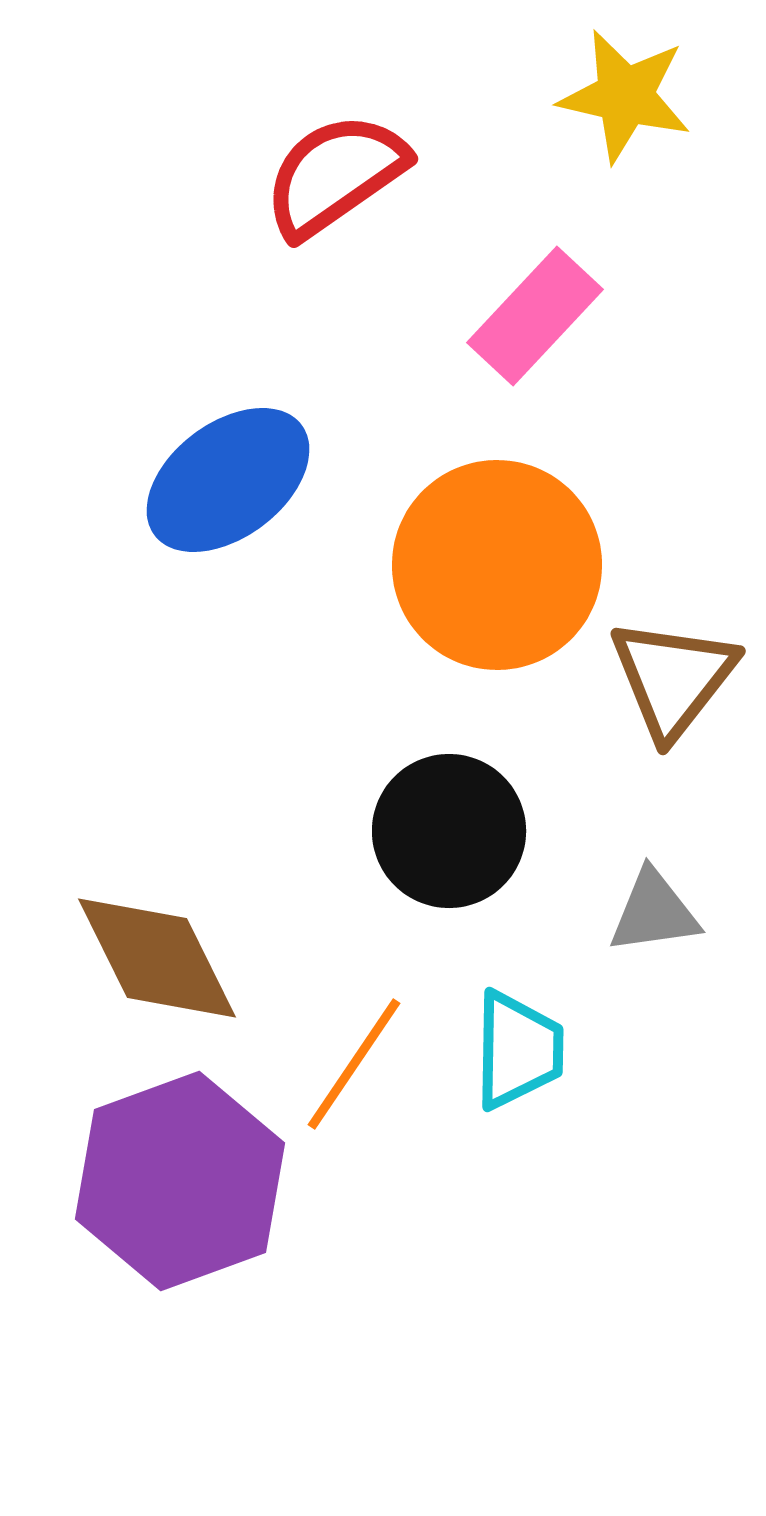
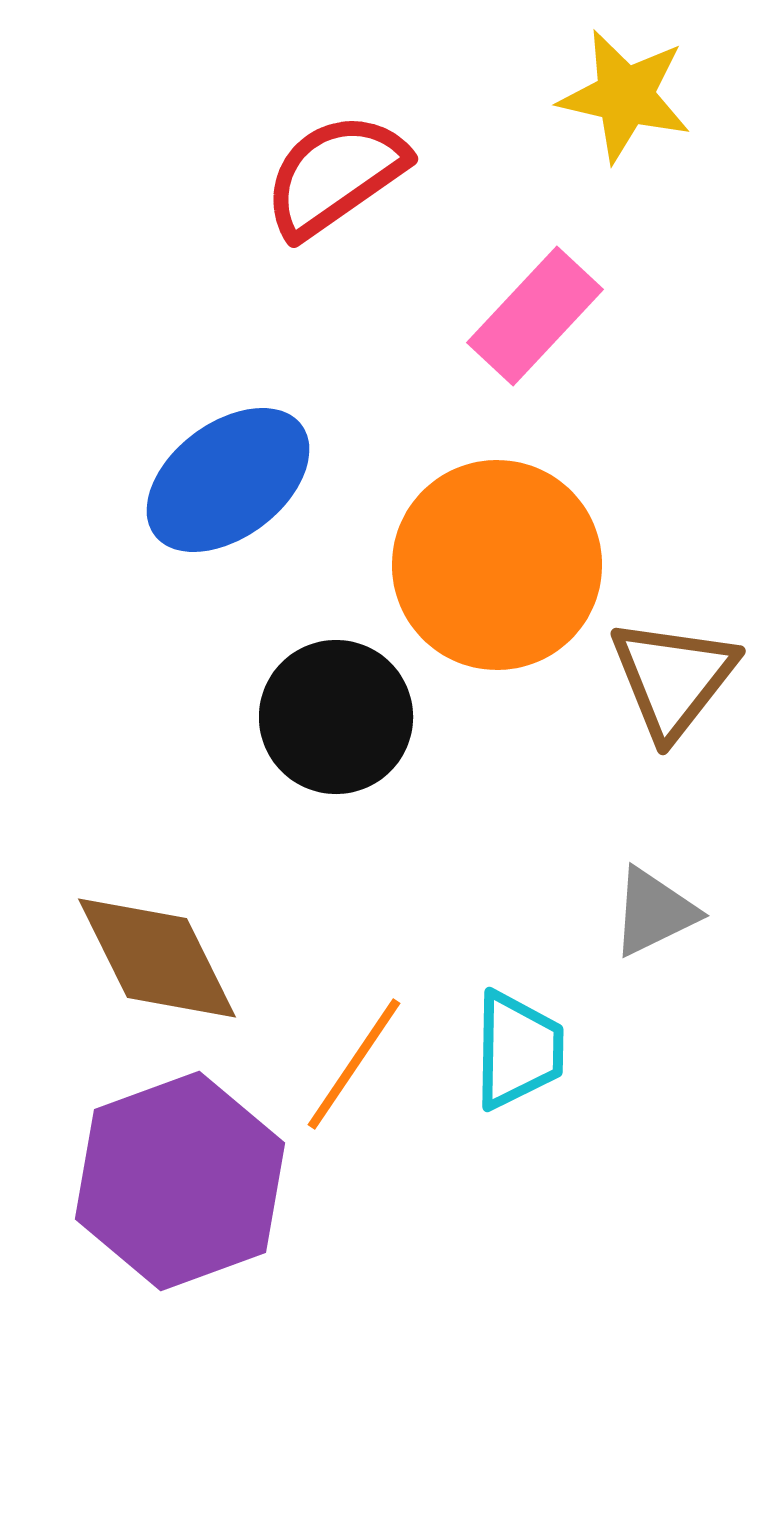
black circle: moved 113 px left, 114 px up
gray triangle: rotated 18 degrees counterclockwise
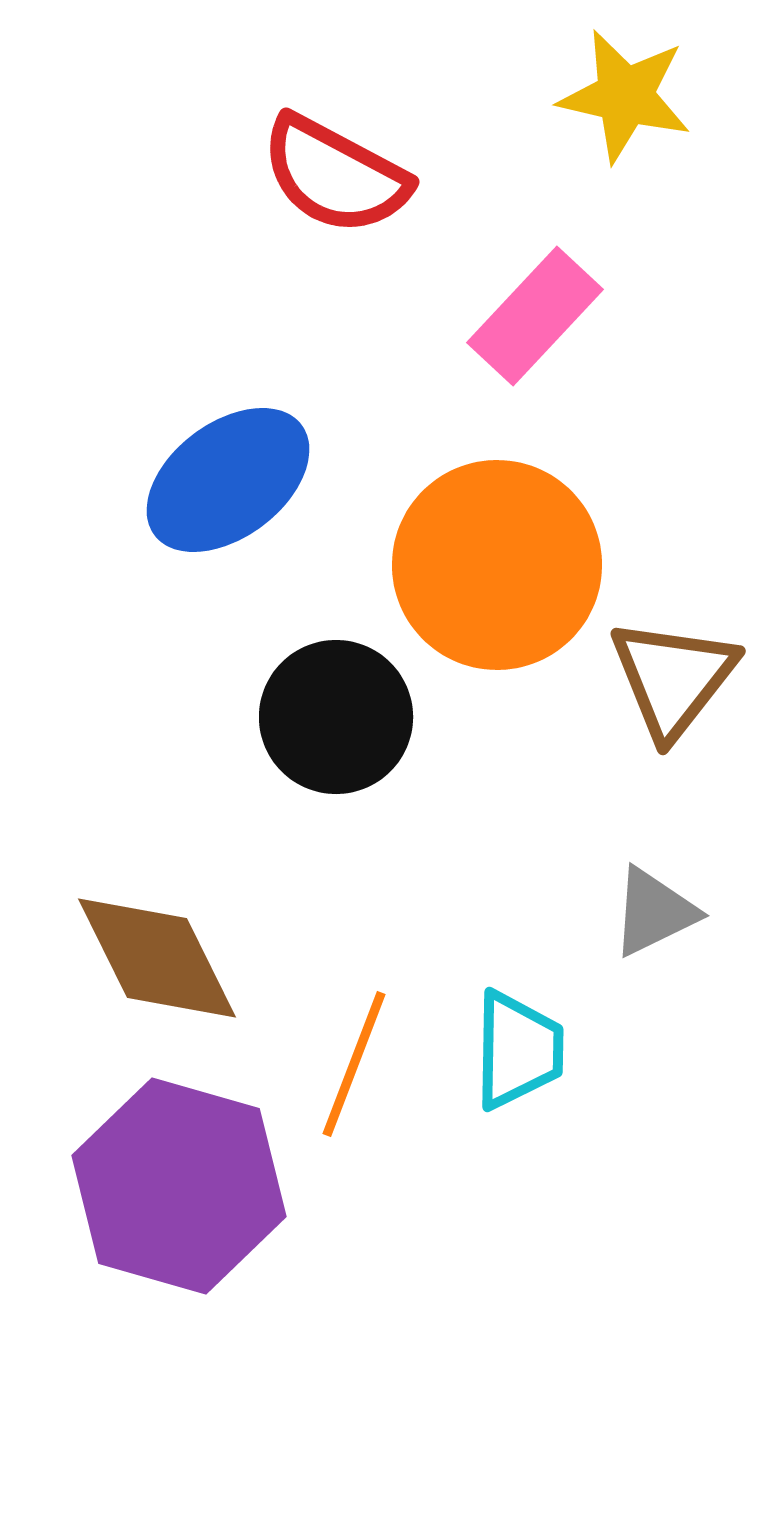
red semicircle: rotated 117 degrees counterclockwise
orange line: rotated 13 degrees counterclockwise
purple hexagon: moved 1 px left, 5 px down; rotated 24 degrees counterclockwise
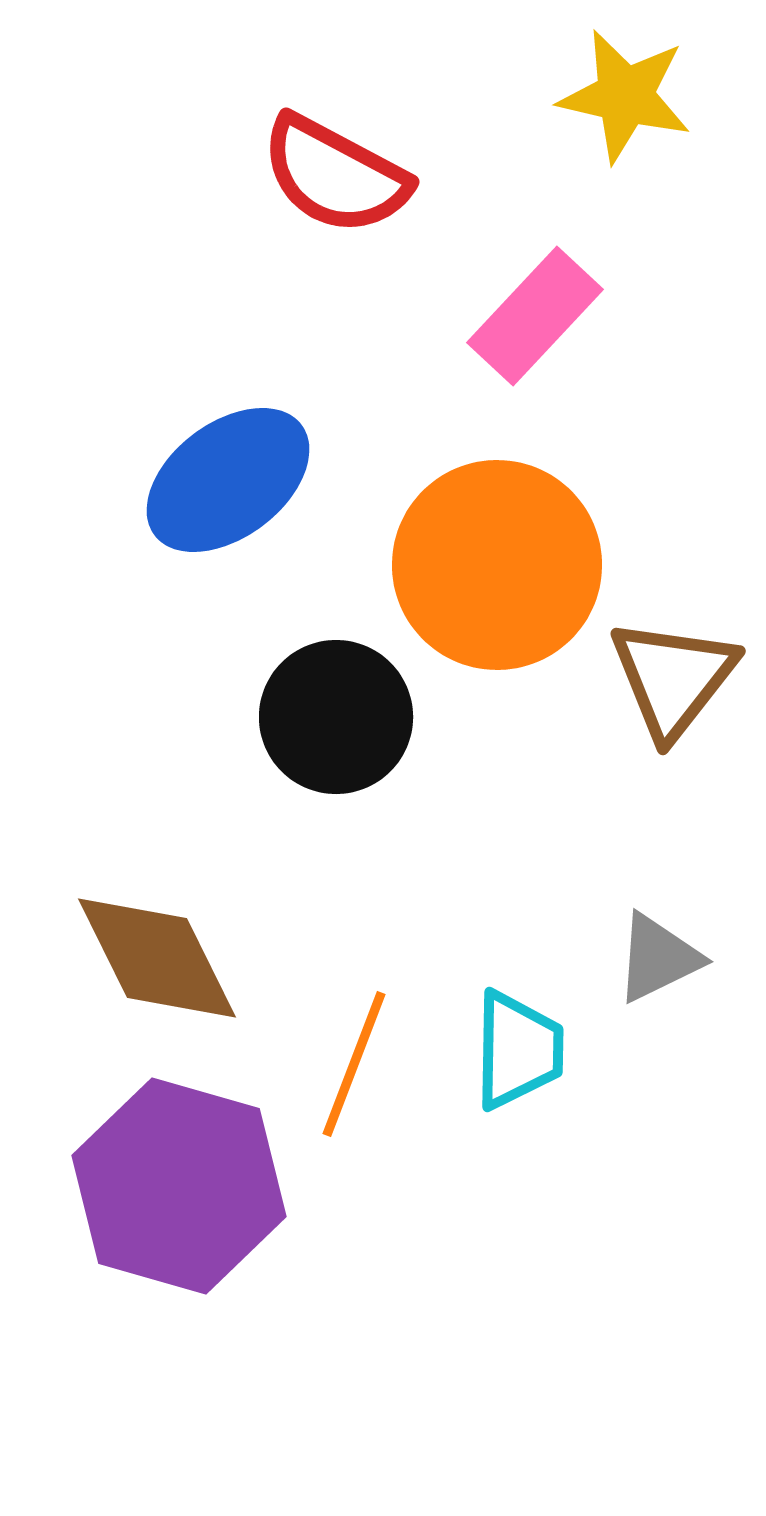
gray triangle: moved 4 px right, 46 px down
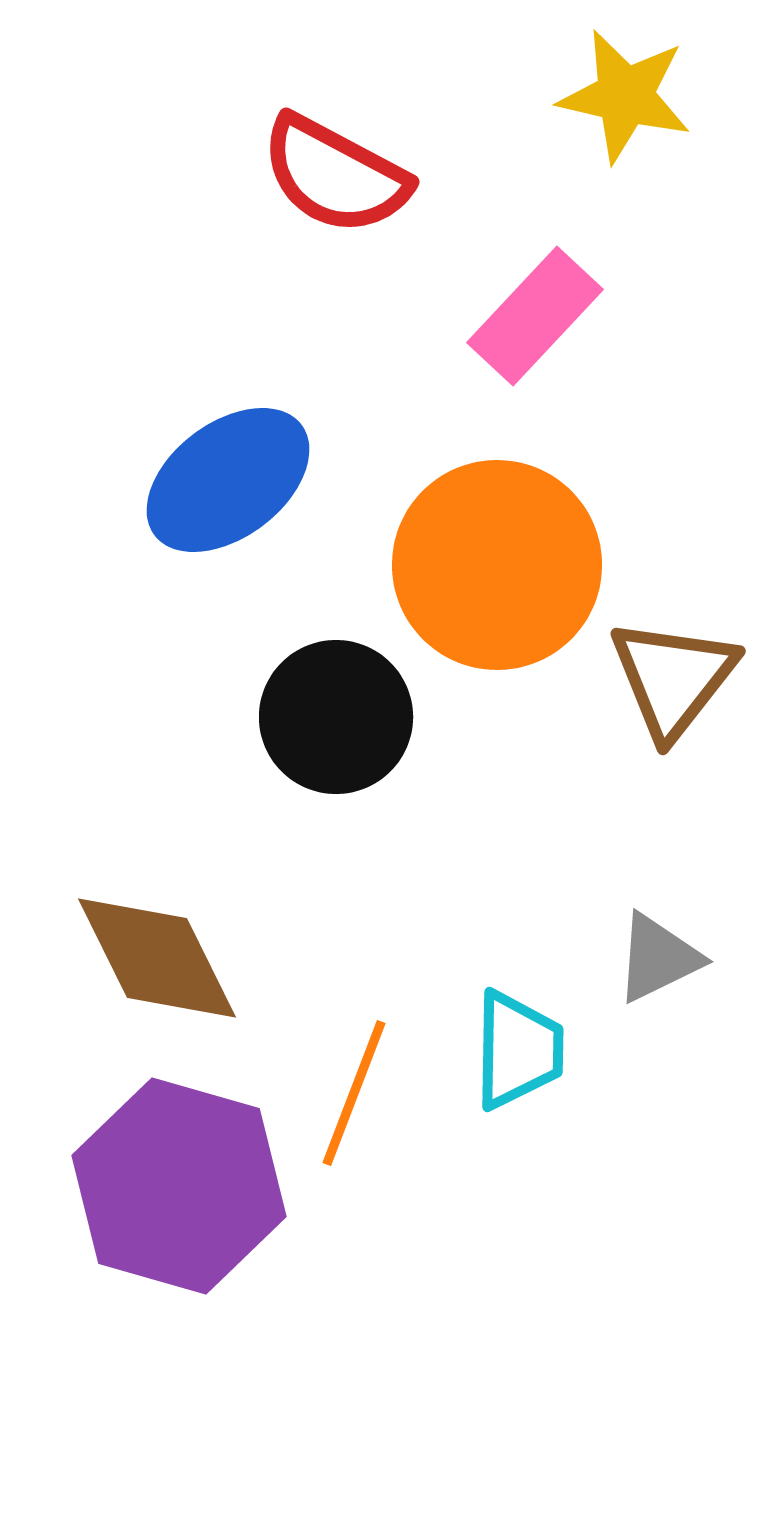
orange line: moved 29 px down
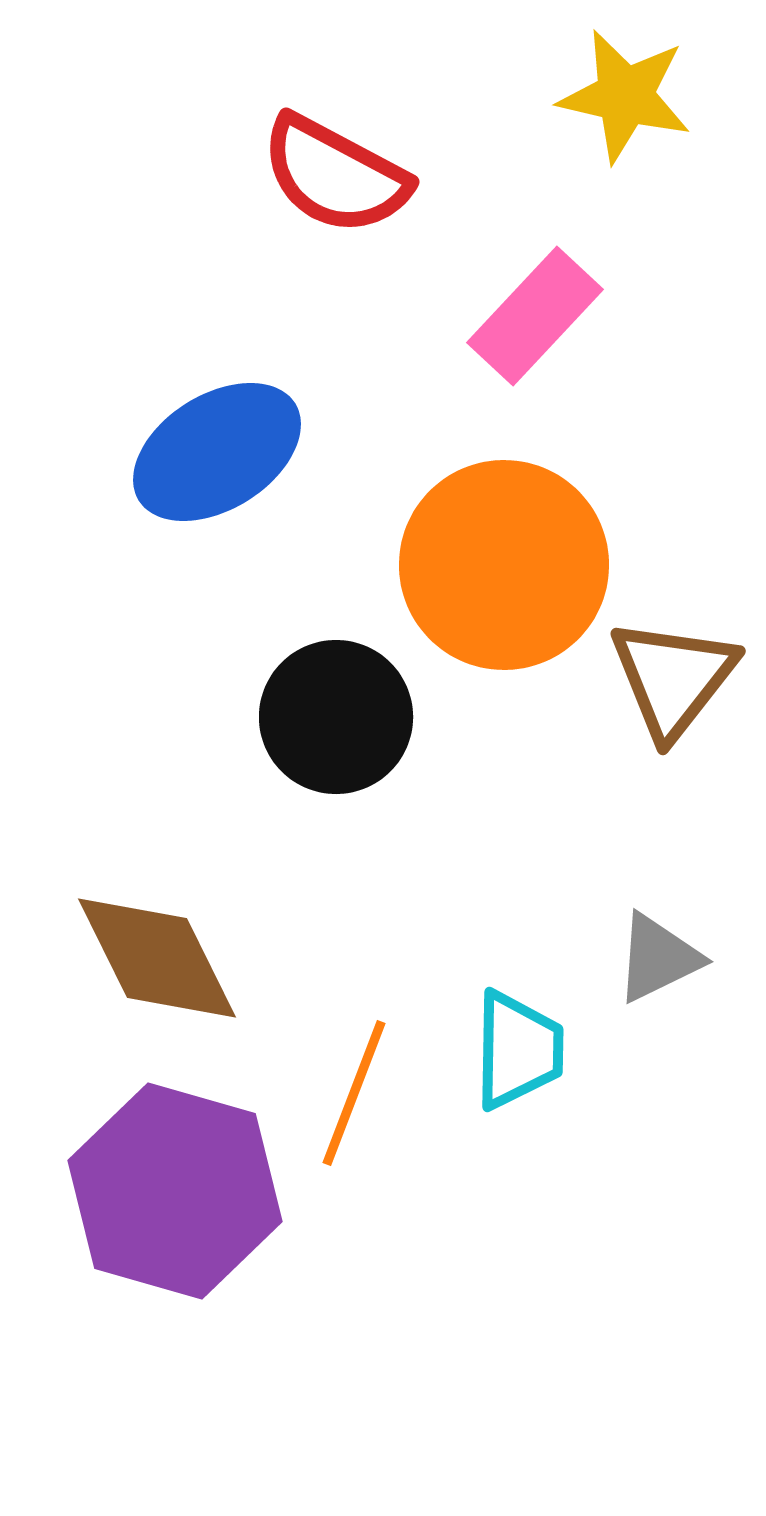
blue ellipse: moved 11 px left, 28 px up; rotated 5 degrees clockwise
orange circle: moved 7 px right
purple hexagon: moved 4 px left, 5 px down
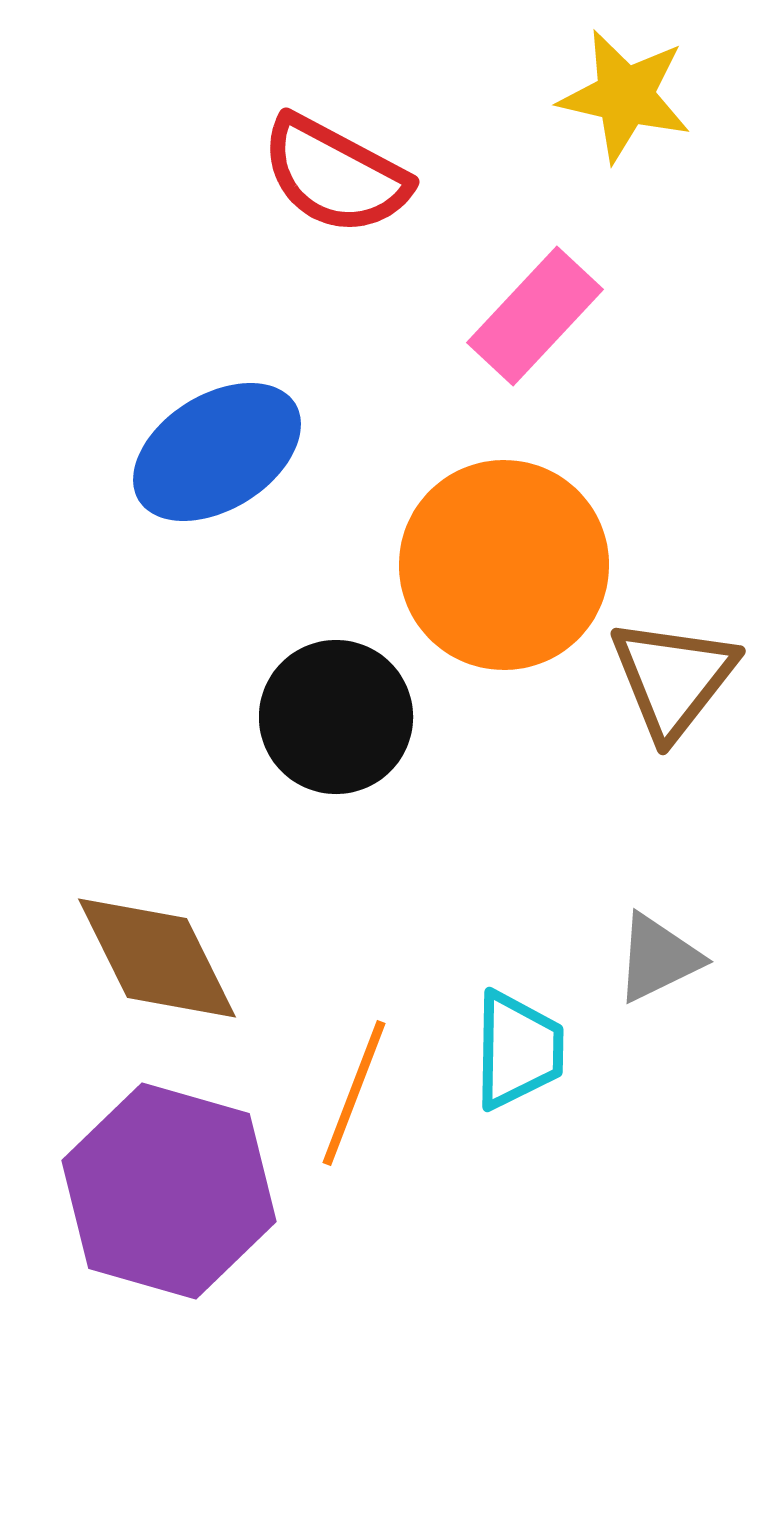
purple hexagon: moved 6 px left
